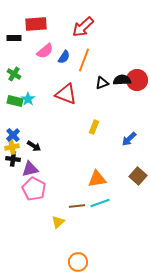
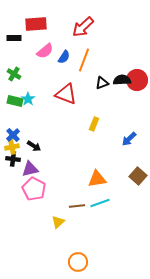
yellow rectangle: moved 3 px up
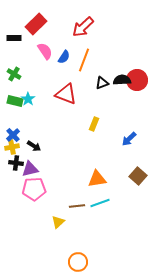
red rectangle: rotated 40 degrees counterclockwise
pink semicircle: rotated 84 degrees counterclockwise
black cross: moved 3 px right, 4 px down
pink pentagon: rotated 30 degrees counterclockwise
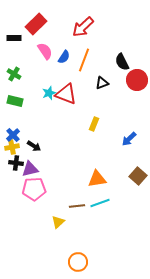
black semicircle: moved 18 px up; rotated 114 degrees counterclockwise
cyan star: moved 21 px right, 6 px up; rotated 16 degrees clockwise
